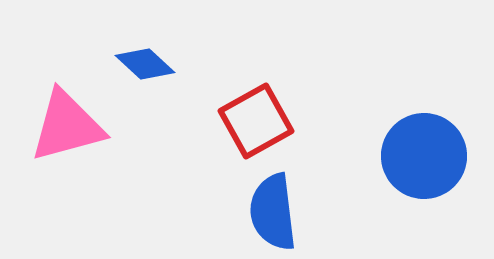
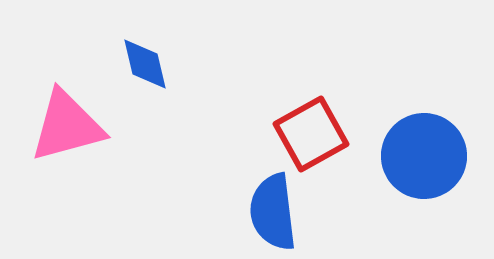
blue diamond: rotated 34 degrees clockwise
red square: moved 55 px right, 13 px down
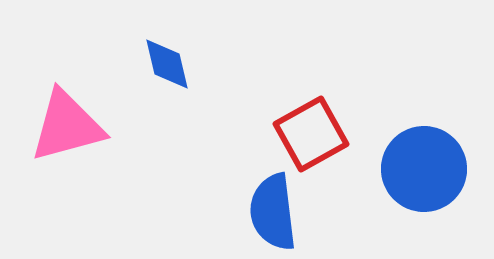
blue diamond: moved 22 px right
blue circle: moved 13 px down
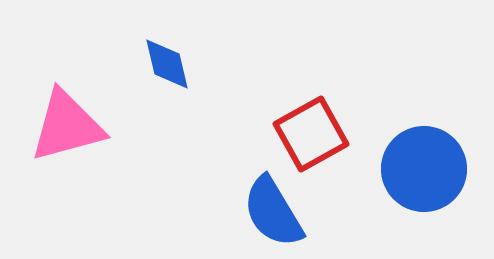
blue semicircle: rotated 24 degrees counterclockwise
